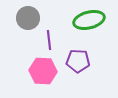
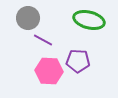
green ellipse: rotated 28 degrees clockwise
purple line: moved 6 px left; rotated 54 degrees counterclockwise
pink hexagon: moved 6 px right
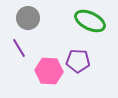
green ellipse: moved 1 px right, 1 px down; rotated 12 degrees clockwise
purple line: moved 24 px left, 8 px down; rotated 30 degrees clockwise
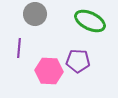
gray circle: moved 7 px right, 4 px up
purple line: rotated 36 degrees clockwise
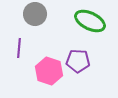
pink hexagon: rotated 16 degrees clockwise
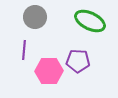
gray circle: moved 3 px down
purple line: moved 5 px right, 2 px down
pink hexagon: rotated 20 degrees counterclockwise
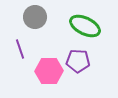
green ellipse: moved 5 px left, 5 px down
purple line: moved 4 px left, 1 px up; rotated 24 degrees counterclockwise
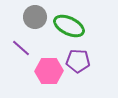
green ellipse: moved 16 px left
purple line: moved 1 px right, 1 px up; rotated 30 degrees counterclockwise
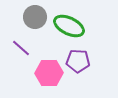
pink hexagon: moved 2 px down
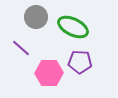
gray circle: moved 1 px right
green ellipse: moved 4 px right, 1 px down
purple pentagon: moved 2 px right, 1 px down
